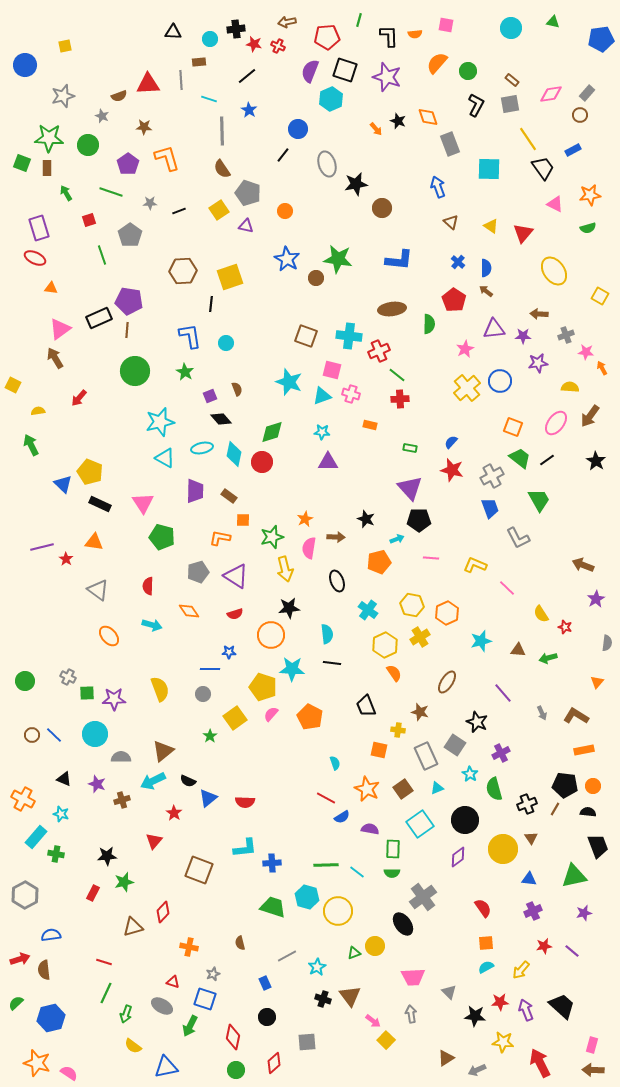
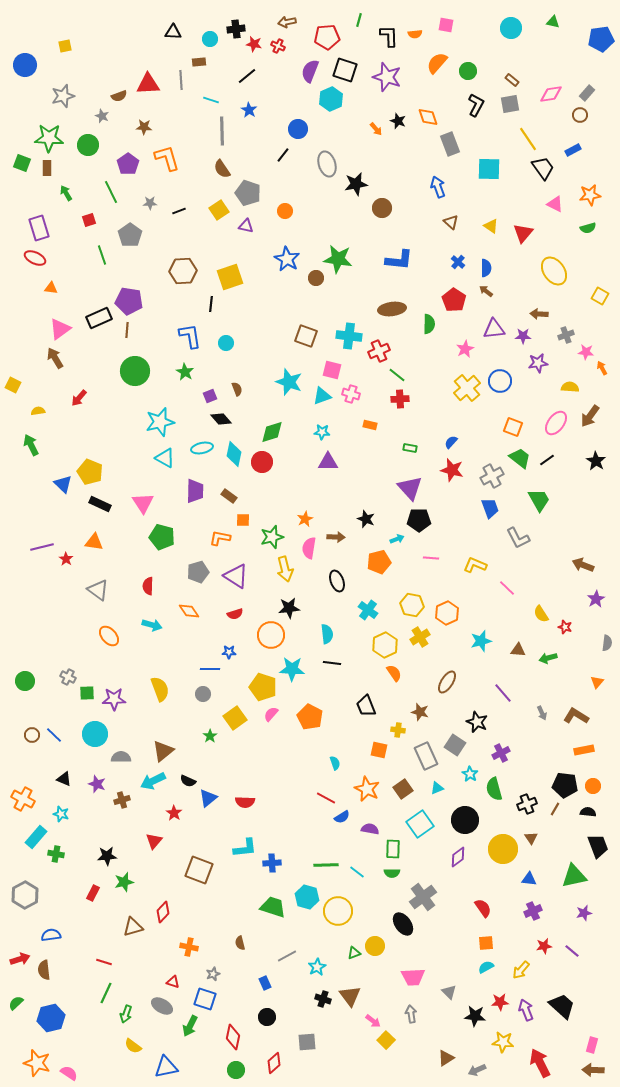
cyan line at (209, 99): moved 2 px right, 1 px down
green line at (111, 192): rotated 45 degrees clockwise
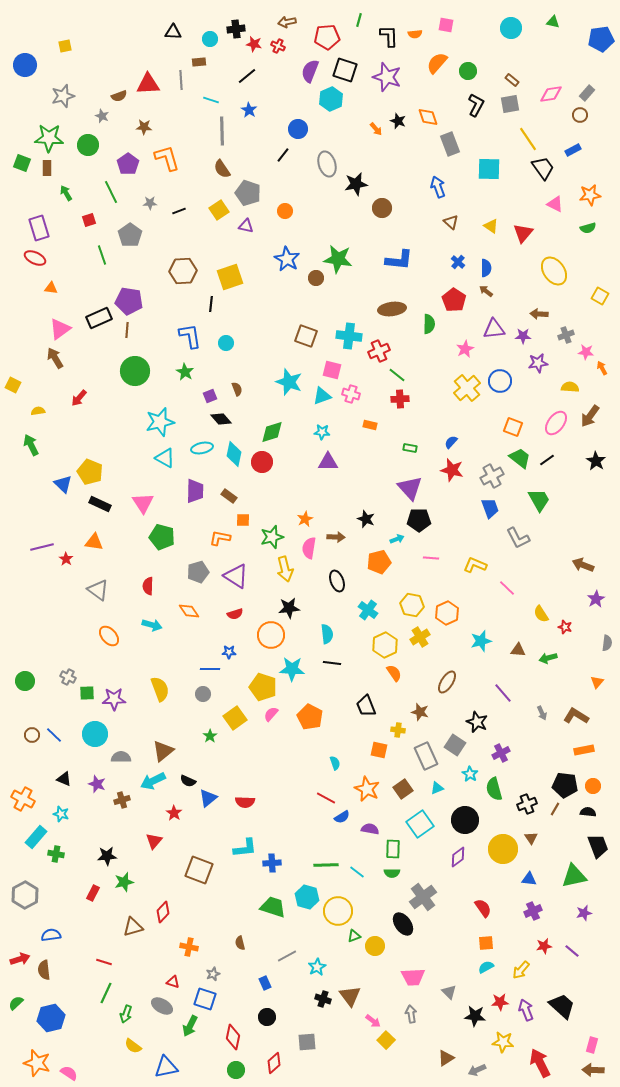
green triangle at (354, 953): moved 17 px up
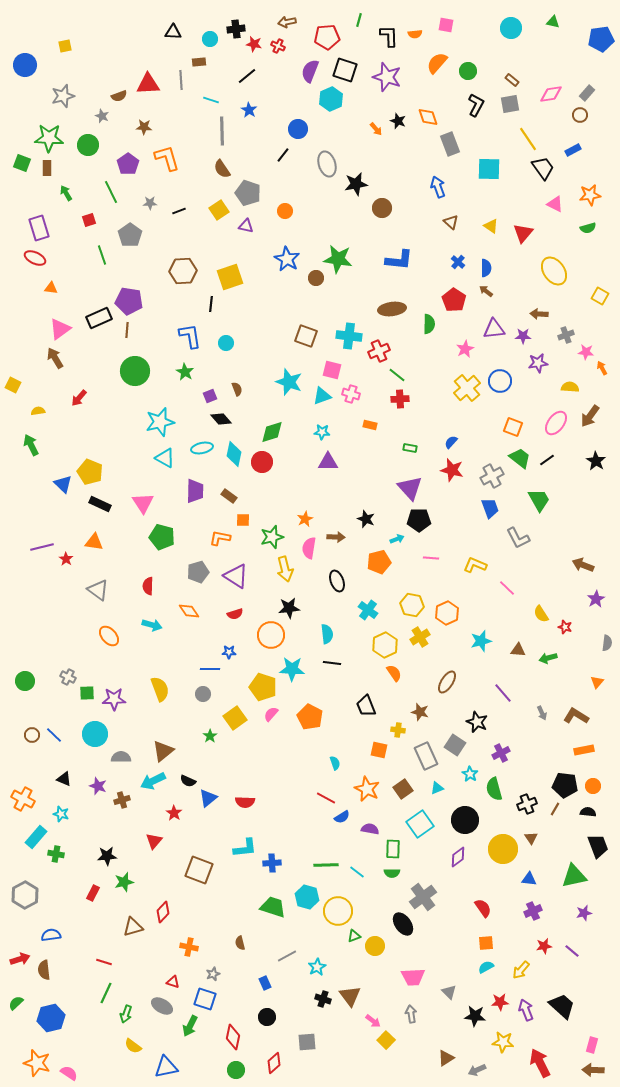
purple star at (97, 784): moved 1 px right, 2 px down
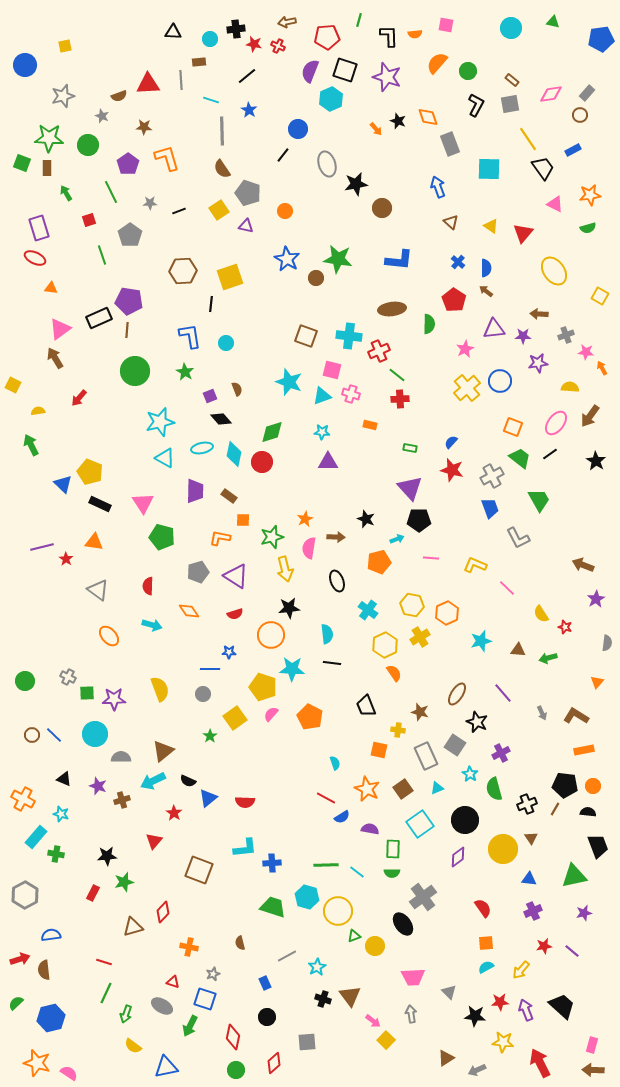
black line at (547, 460): moved 3 px right, 6 px up
brown ellipse at (447, 682): moved 10 px right, 12 px down
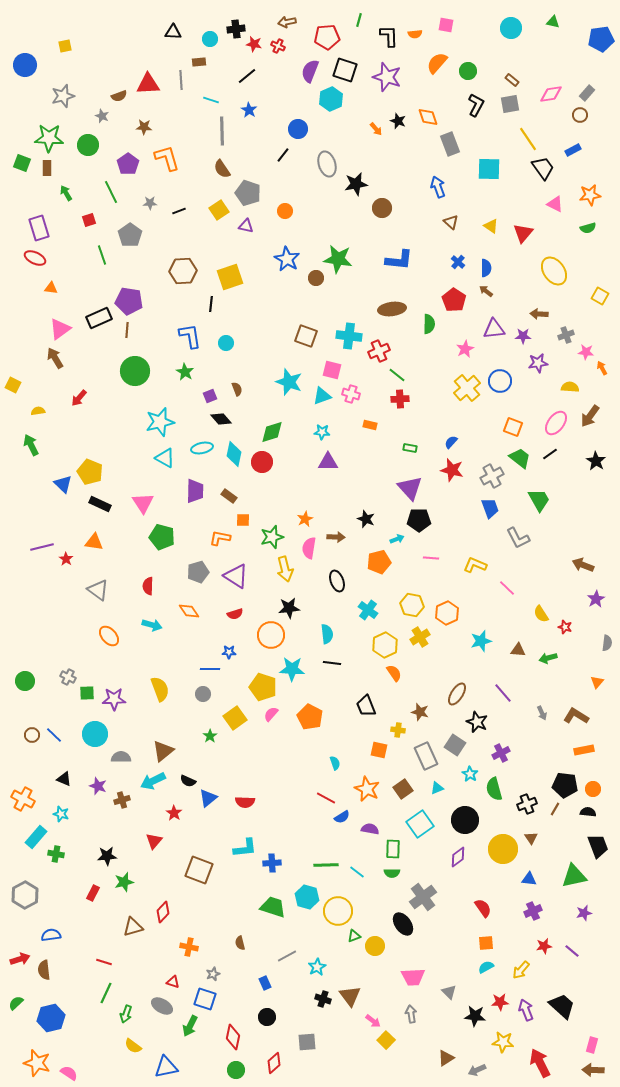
orange circle at (593, 786): moved 3 px down
